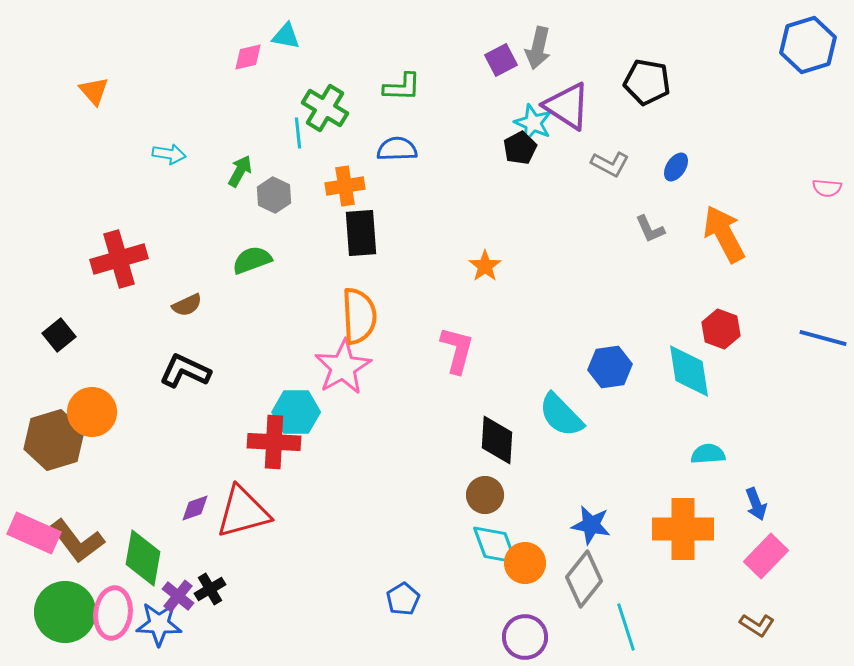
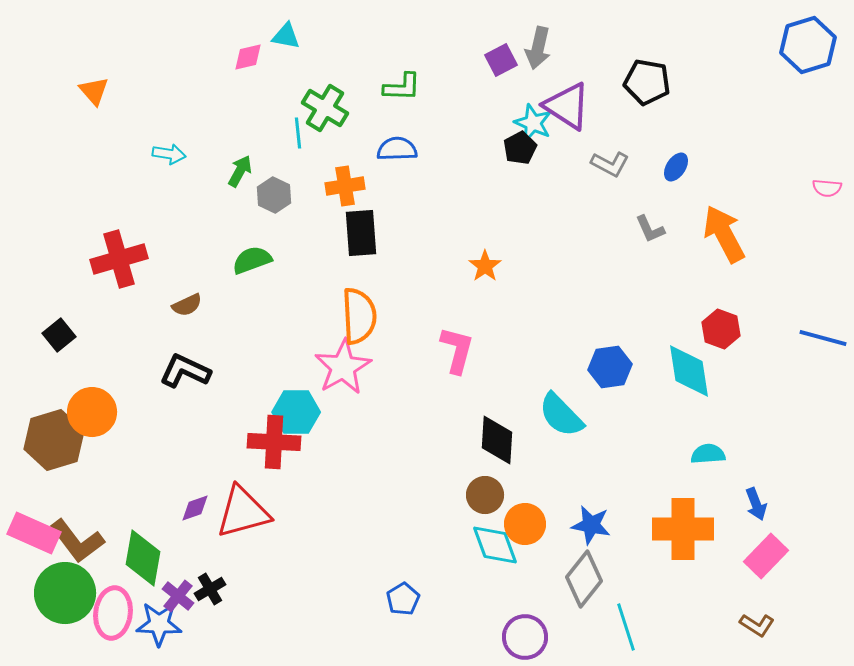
orange circle at (525, 563): moved 39 px up
green circle at (65, 612): moved 19 px up
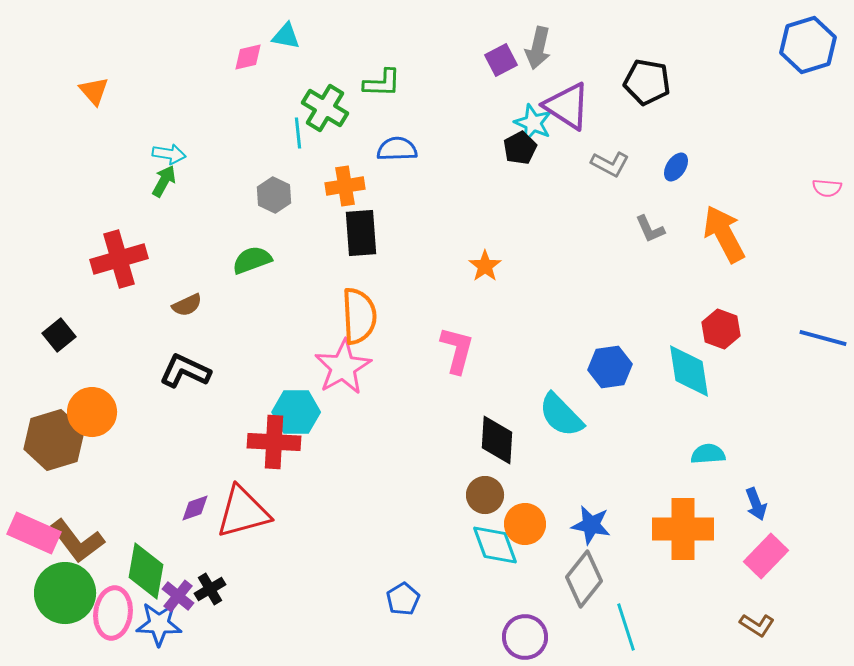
green L-shape at (402, 87): moved 20 px left, 4 px up
green arrow at (240, 171): moved 76 px left, 10 px down
green diamond at (143, 558): moved 3 px right, 13 px down
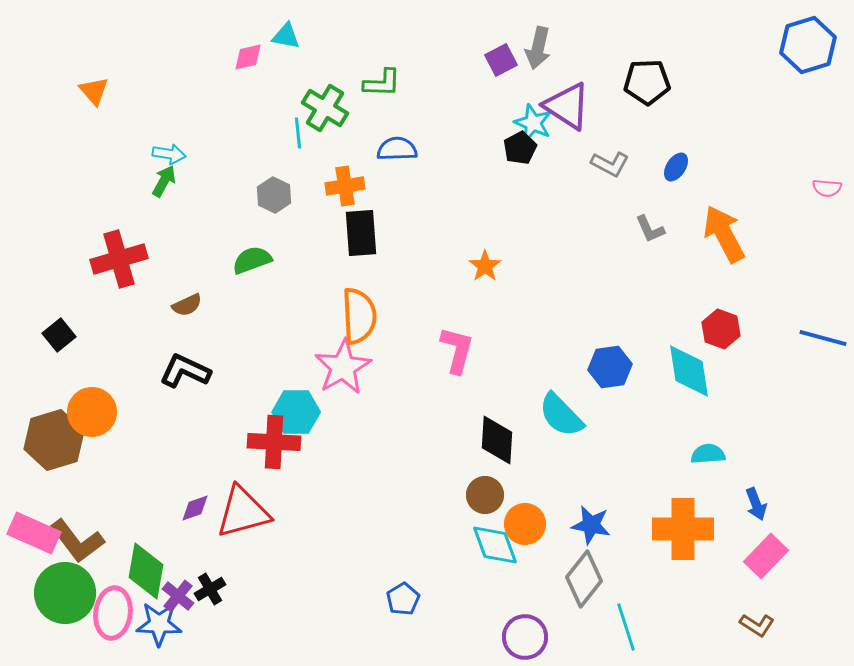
black pentagon at (647, 82): rotated 12 degrees counterclockwise
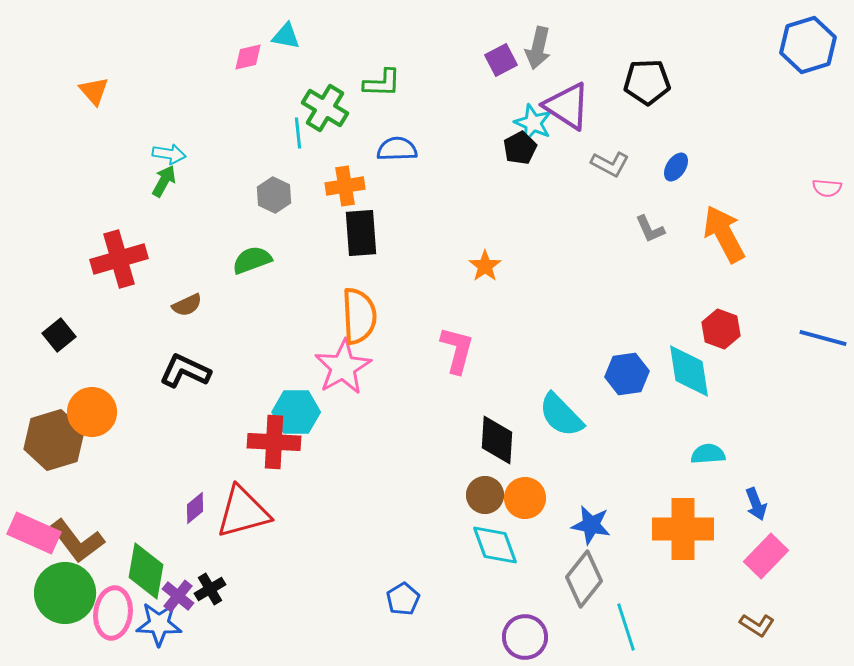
blue hexagon at (610, 367): moved 17 px right, 7 px down
purple diamond at (195, 508): rotated 20 degrees counterclockwise
orange circle at (525, 524): moved 26 px up
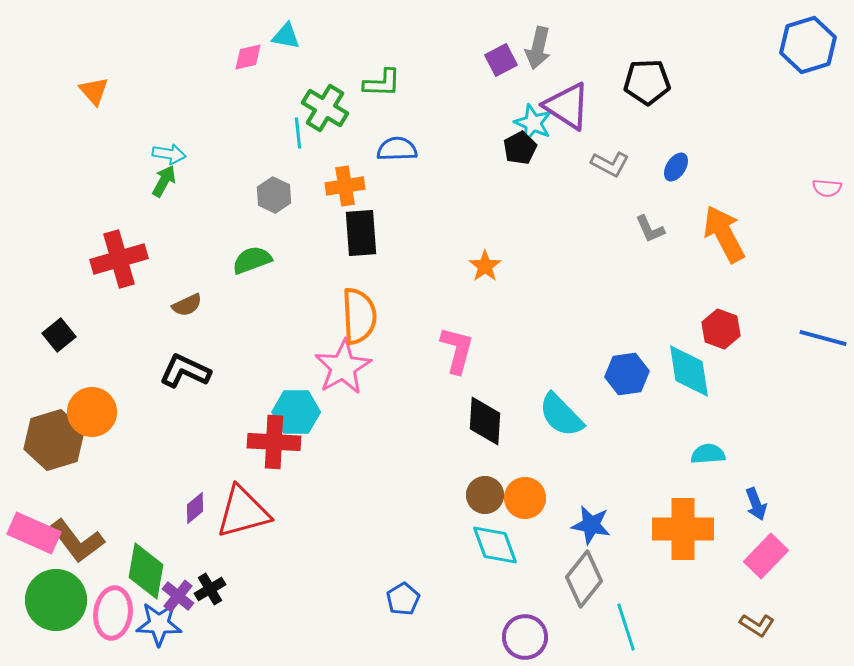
black diamond at (497, 440): moved 12 px left, 19 px up
green circle at (65, 593): moved 9 px left, 7 px down
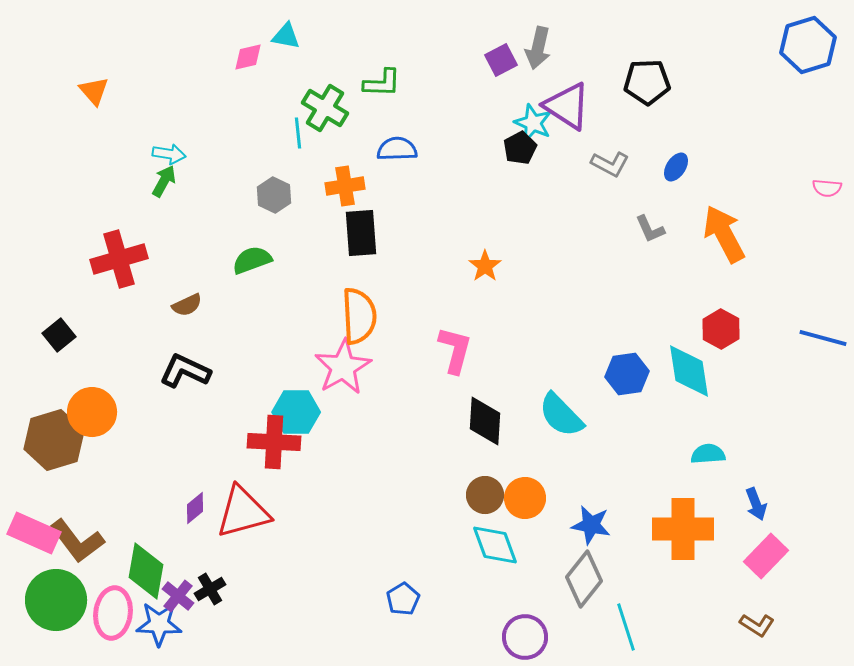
red hexagon at (721, 329): rotated 9 degrees clockwise
pink L-shape at (457, 350): moved 2 px left
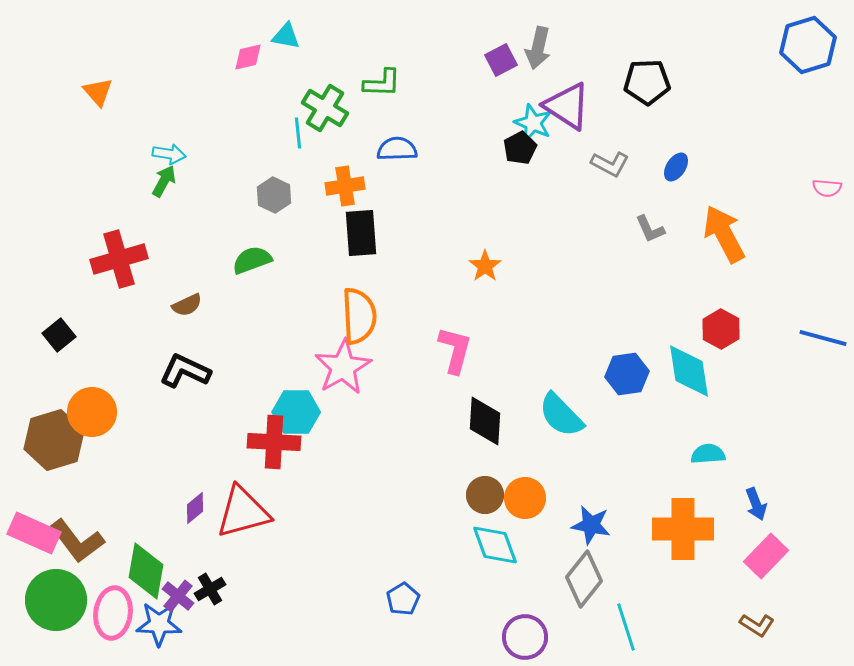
orange triangle at (94, 91): moved 4 px right, 1 px down
